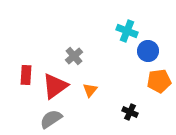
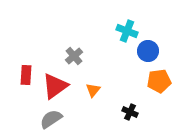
orange triangle: moved 3 px right
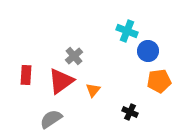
red triangle: moved 6 px right, 5 px up
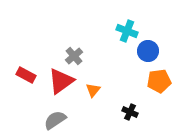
red rectangle: rotated 66 degrees counterclockwise
gray semicircle: moved 4 px right, 1 px down
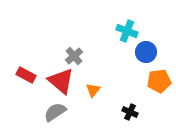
blue circle: moved 2 px left, 1 px down
red triangle: rotated 44 degrees counterclockwise
gray semicircle: moved 8 px up
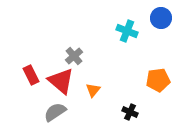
blue circle: moved 15 px right, 34 px up
red rectangle: moved 5 px right; rotated 36 degrees clockwise
orange pentagon: moved 1 px left, 1 px up
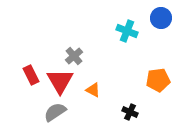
red triangle: moved 1 px left; rotated 20 degrees clockwise
orange triangle: rotated 42 degrees counterclockwise
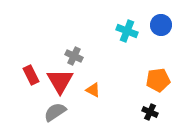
blue circle: moved 7 px down
gray cross: rotated 24 degrees counterclockwise
black cross: moved 20 px right
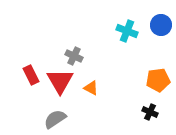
orange triangle: moved 2 px left, 2 px up
gray semicircle: moved 7 px down
